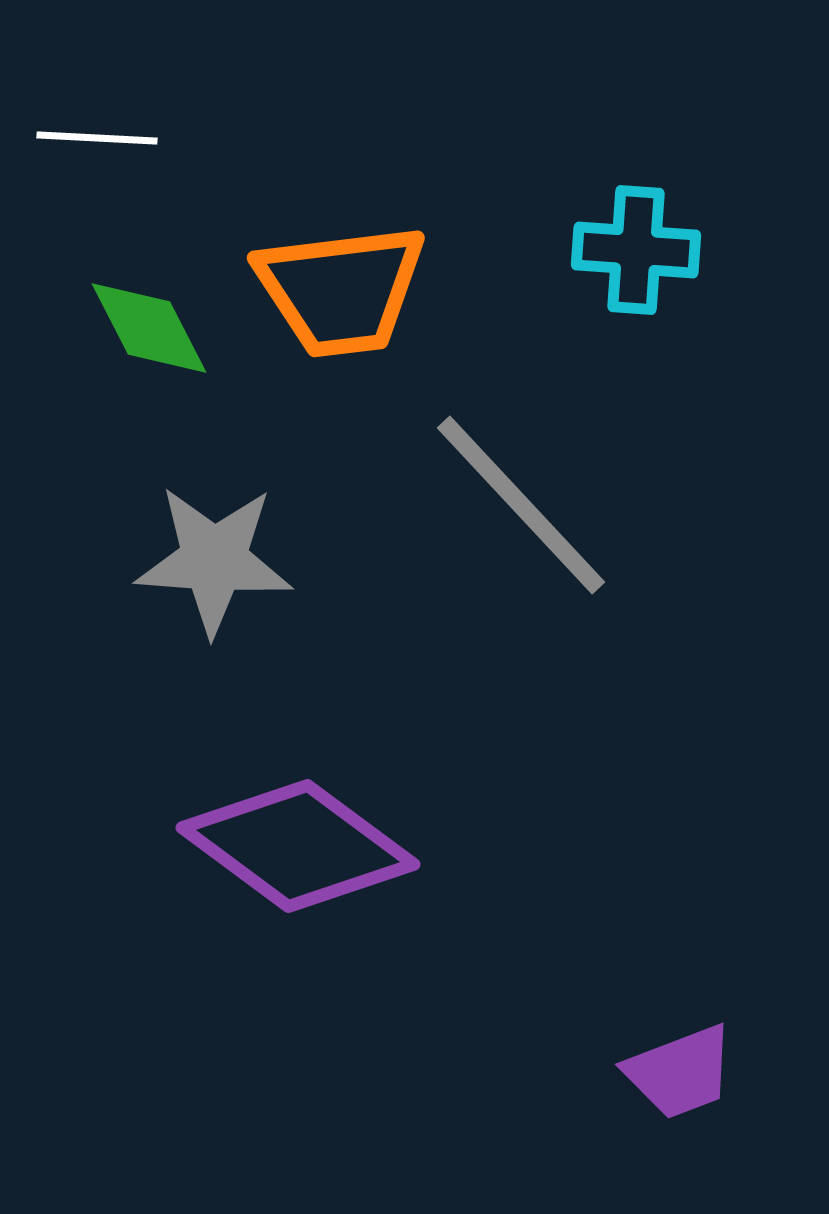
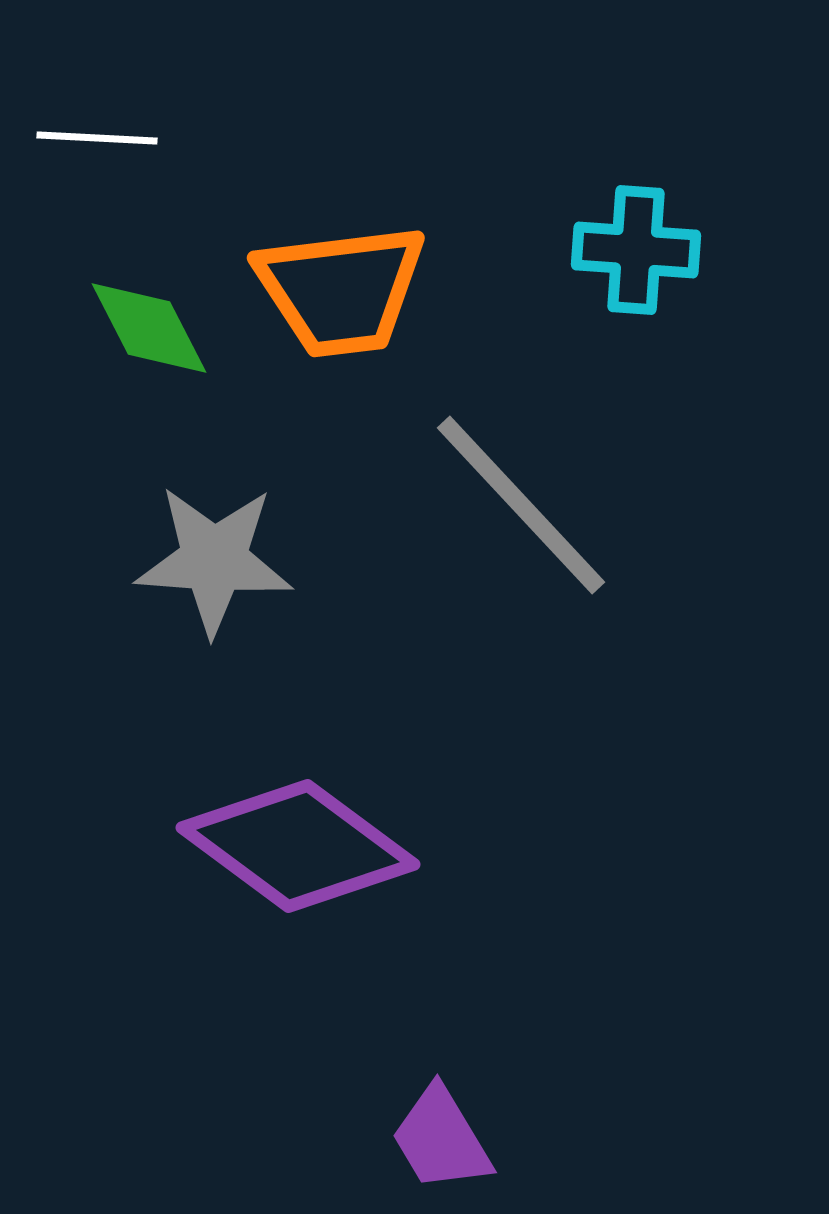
purple trapezoid: moved 239 px left, 67 px down; rotated 80 degrees clockwise
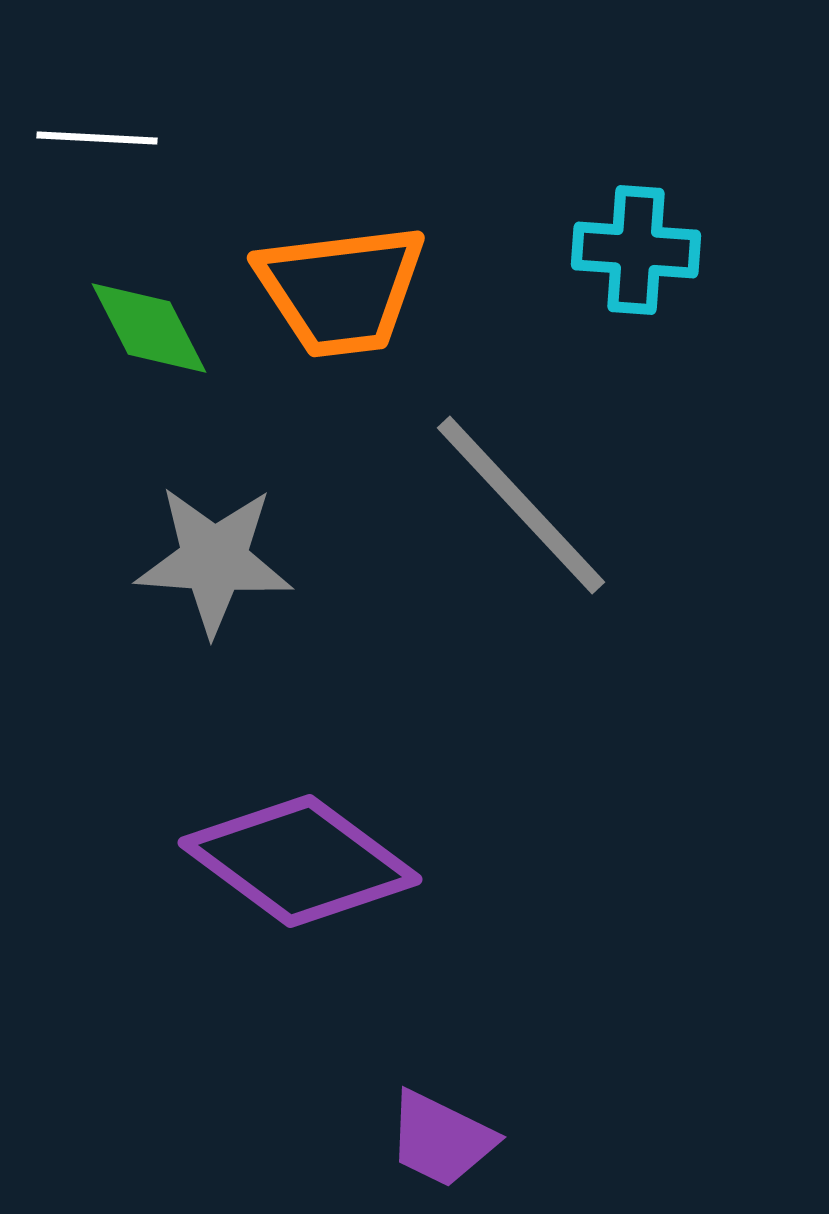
purple diamond: moved 2 px right, 15 px down
purple trapezoid: rotated 33 degrees counterclockwise
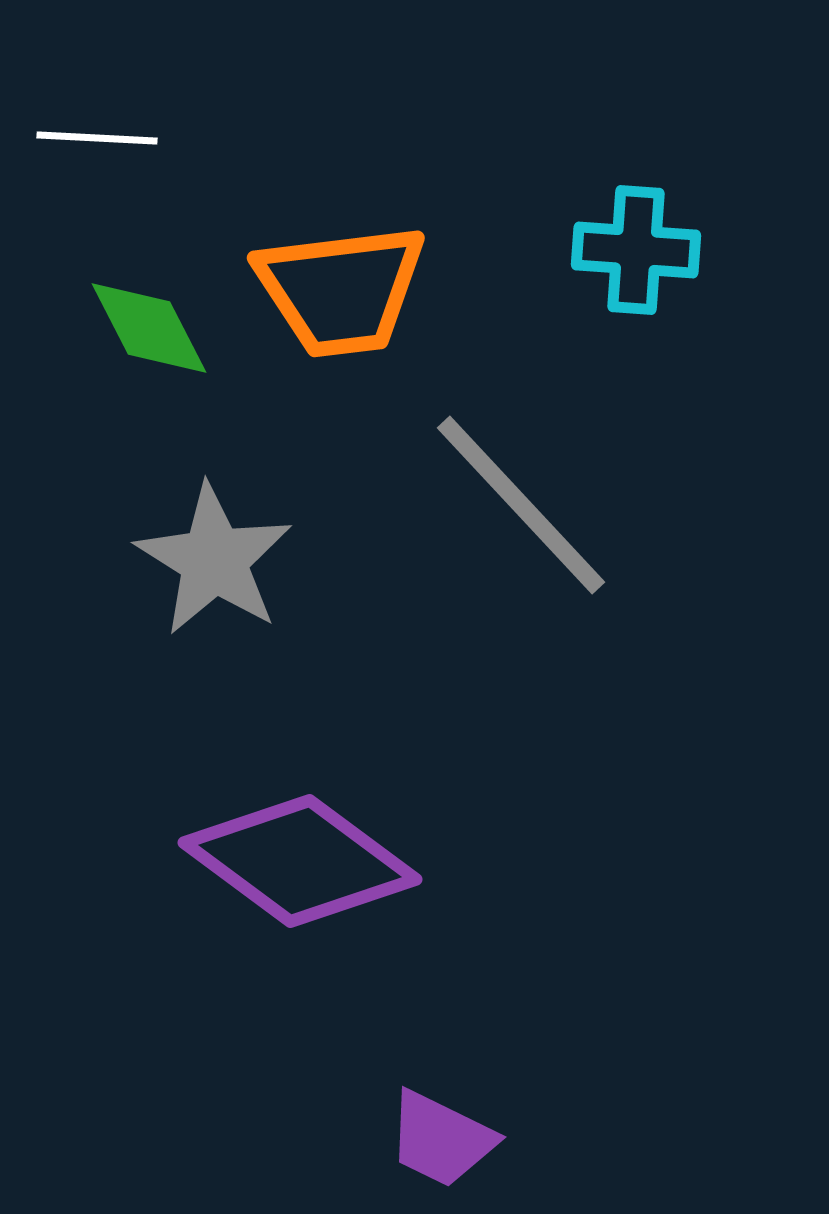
gray star: rotated 28 degrees clockwise
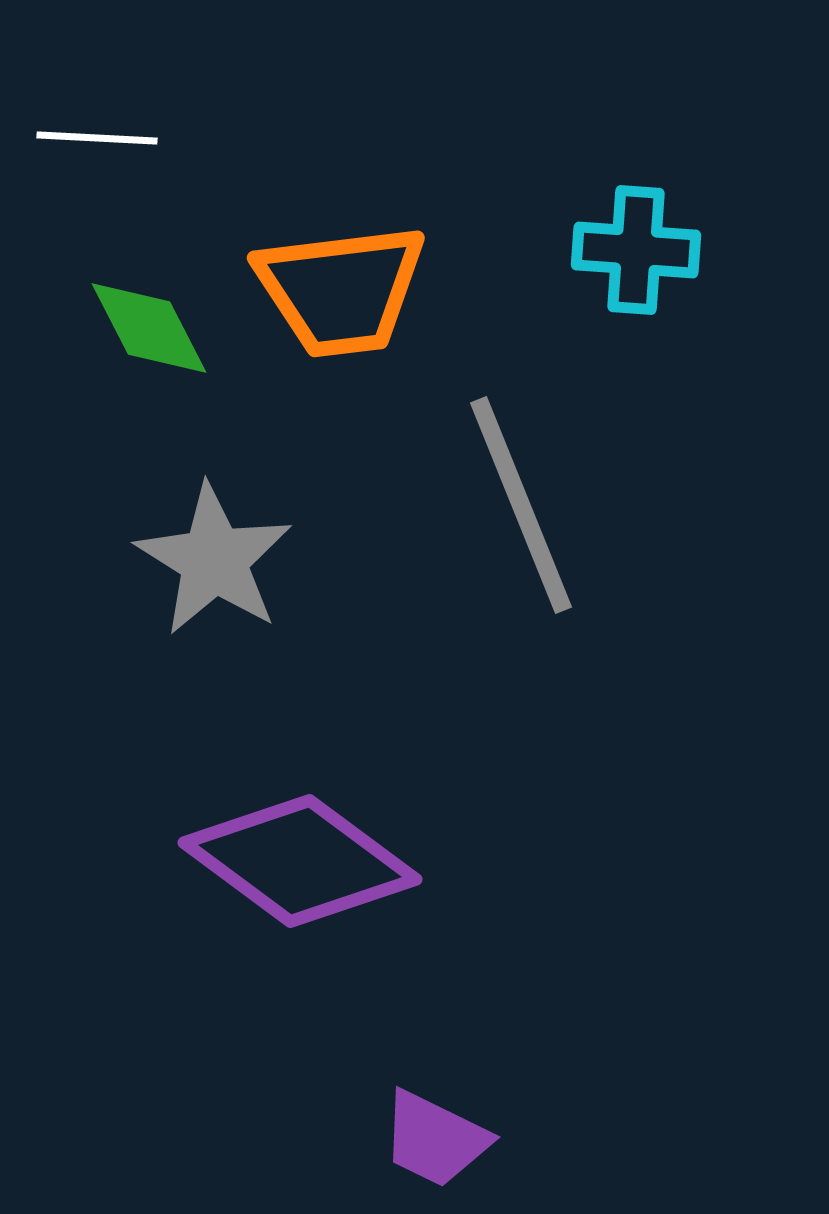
gray line: rotated 21 degrees clockwise
purple trapezoid: moved 6 px left
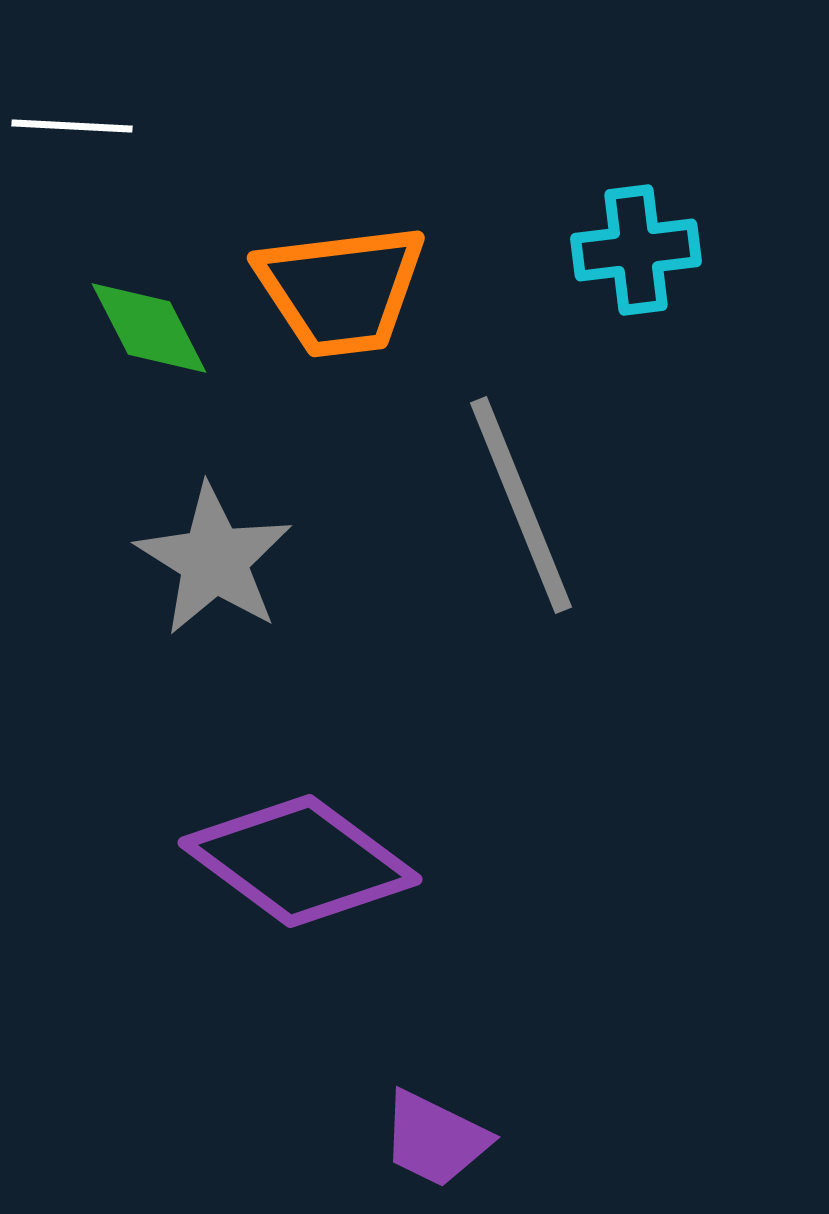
white line: moved 25 px left, 12 px up
cyan cross: rotated 11 degrees counterclockwise
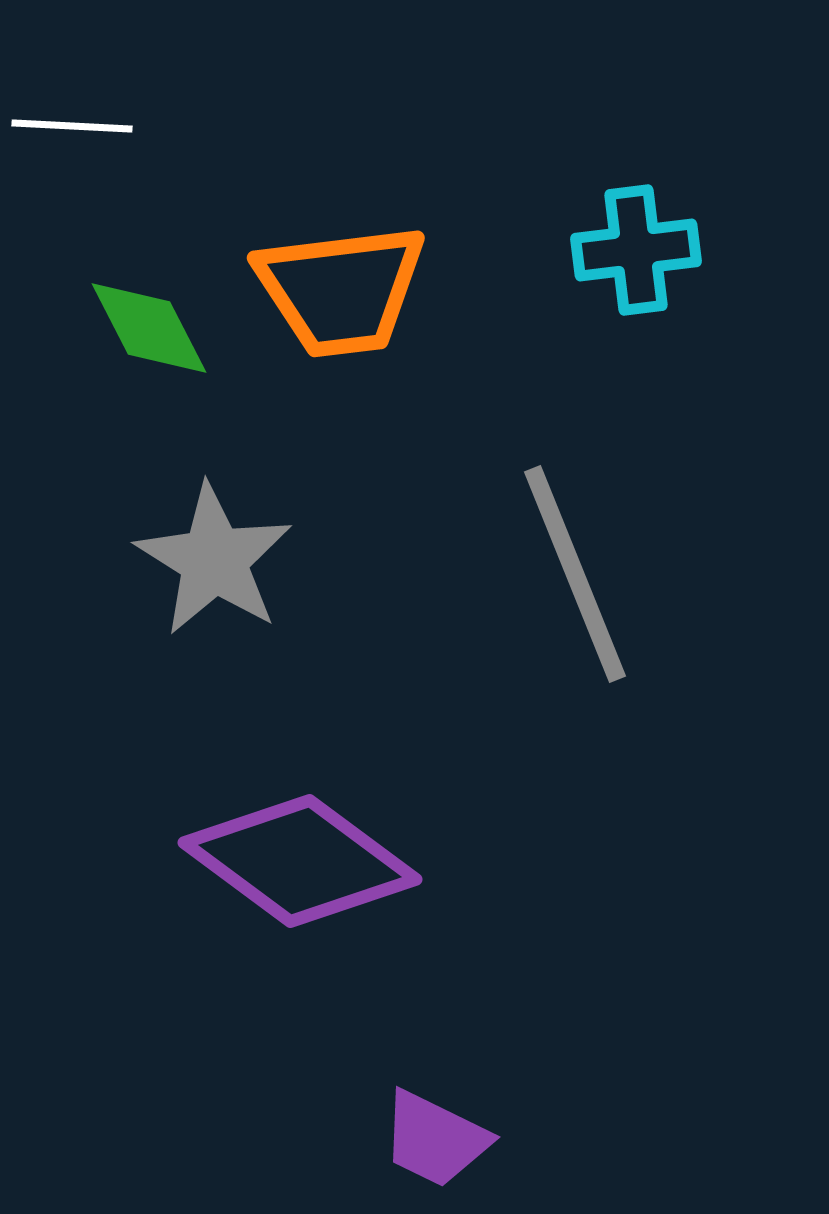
gray line: moved 54 px right, 69 px down
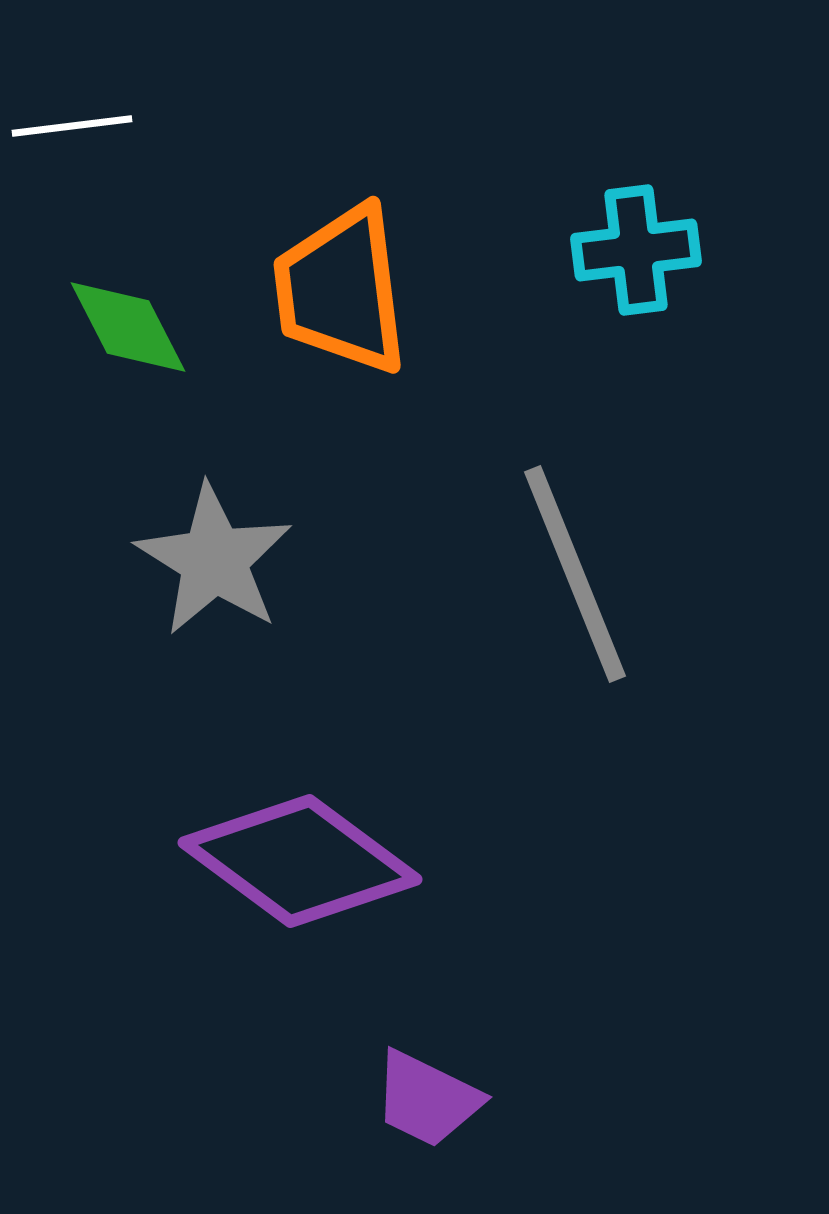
white line: rotated 10 degrees counterclockwise
orange trapezoid: rotated 90 degrees clockwise
green diamond: moved 21 px left, 1 px up
purple trapezoid: moved 8 px left, 40 px up
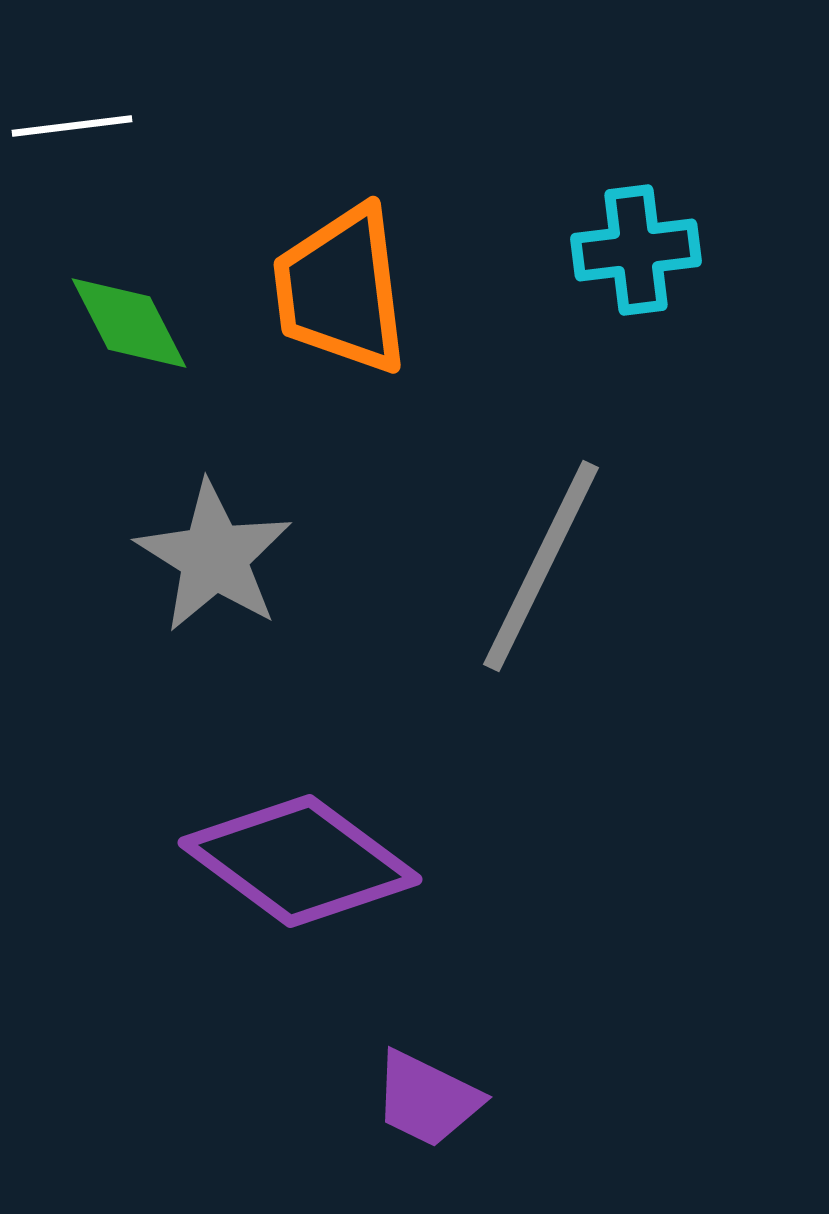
green diamond: moved 1 px right, 4 px up
gray star: moved 3 px up
gray line: moved 34 px left, 8 px up; rotated 48 degrees clockwise
